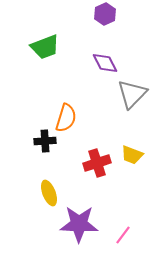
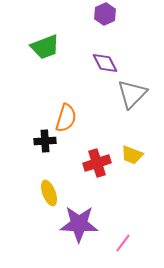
pink line: moved 8 px down
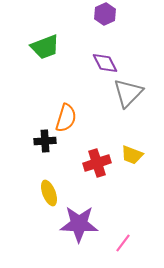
gray triangle: moved 4 px left, 1 px up
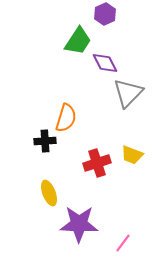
green trapezoid: moved 33 px right, 6 px up; rotated 36 degrees counterclockwise
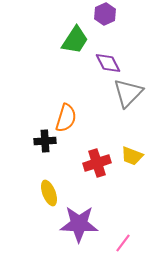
green trapezoid: moved 3 px left, 1 px up
purple diamond: moved 3 px right
yellow trapezoid: moved 1 px down
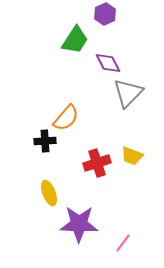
orange semicircle: rotated 24 degrees clockwise
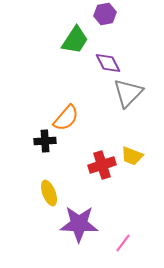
purple hexagon: rotated 15 degrees clockwise
red cross: moved 5 px right, 2 px down
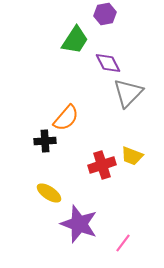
yellow ellipse: rotated 35 degrees counterclockwise
purple star: rotated 18 degrees clockwise
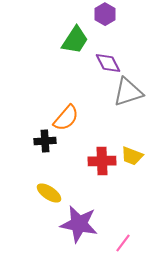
purple hexagon: rotated 20 degrees counterclockwise
gray triangle: moved 1 px up; rotated 28 degrees clockwise
red cross: moved 4 px up; rotated 16 degrees clockwise
purple star: rotated 9 degrees counterclockwise
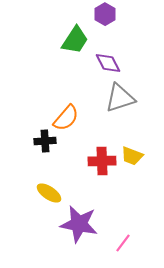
gray triangle: moved 8 px left, 6 px down
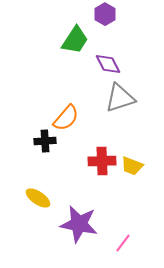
purple diamond: moved 1 px down
yellow trapezoid: moved 10 px down
yellow ellipse: moved 11 px left, 5 px down
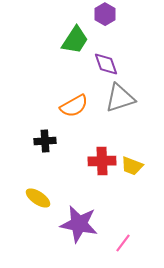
purple diamond: moved 2 px left; rotated 8 degrees clockwise
orange semicircle: moved 8 px right, 12 px up; rotated 20 degrees clockwise
